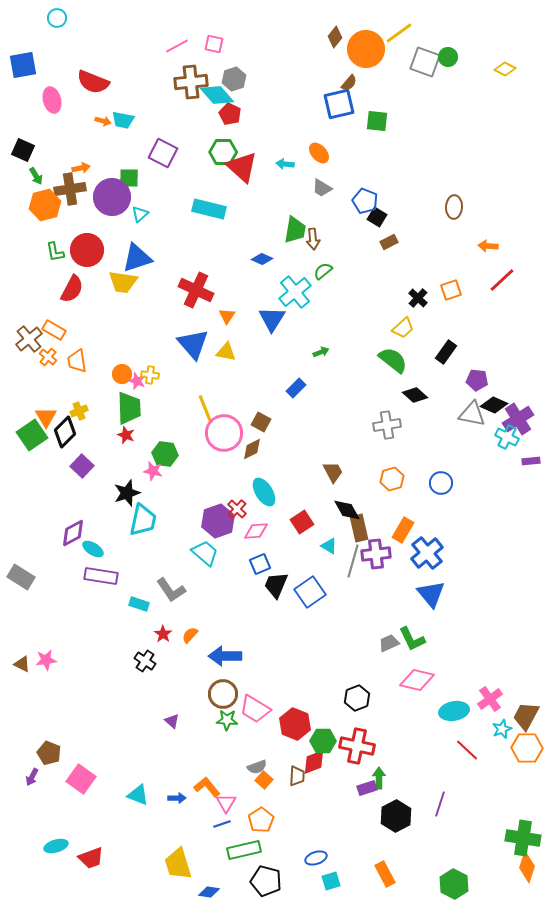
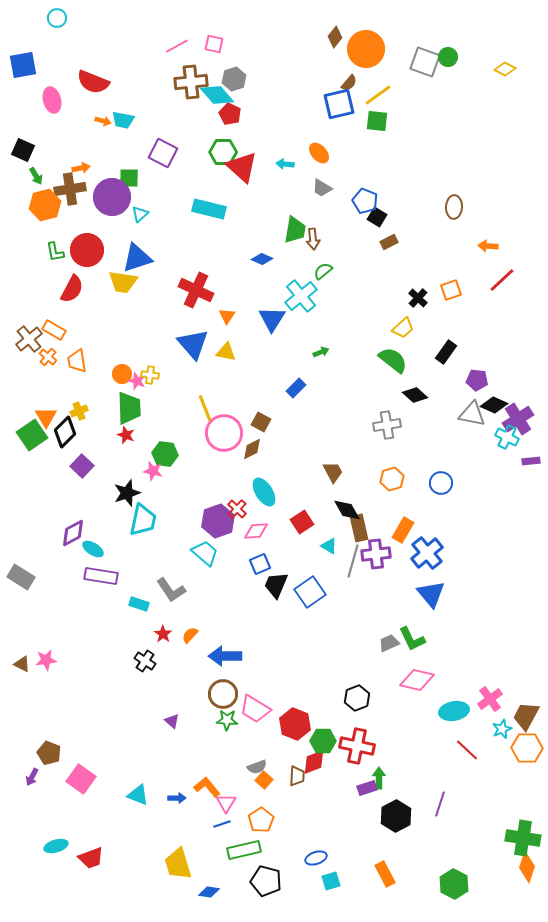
yellow line at (399, 33): moved 21 px left, 62 px down
cyan cross at (295, 292): moved 6 px right, 4 px down
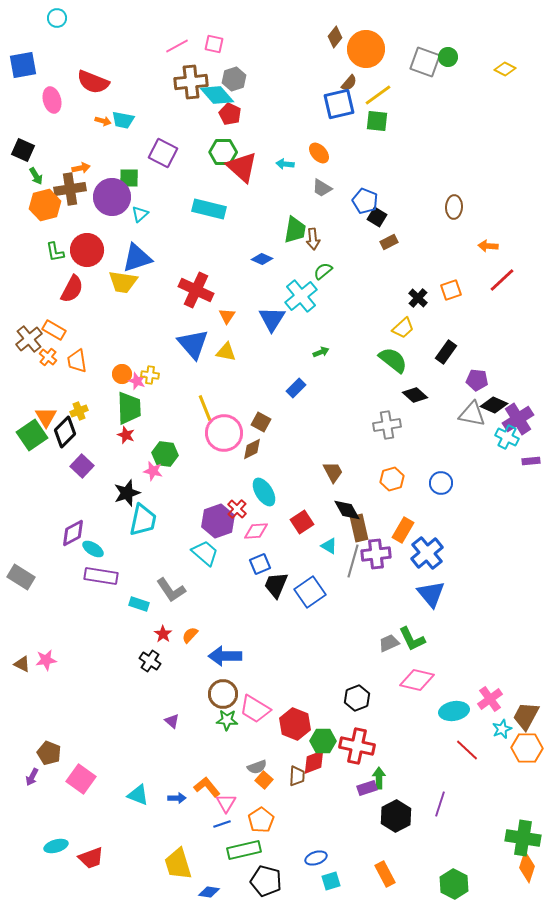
black cross at (145, 661): moved 5 px right
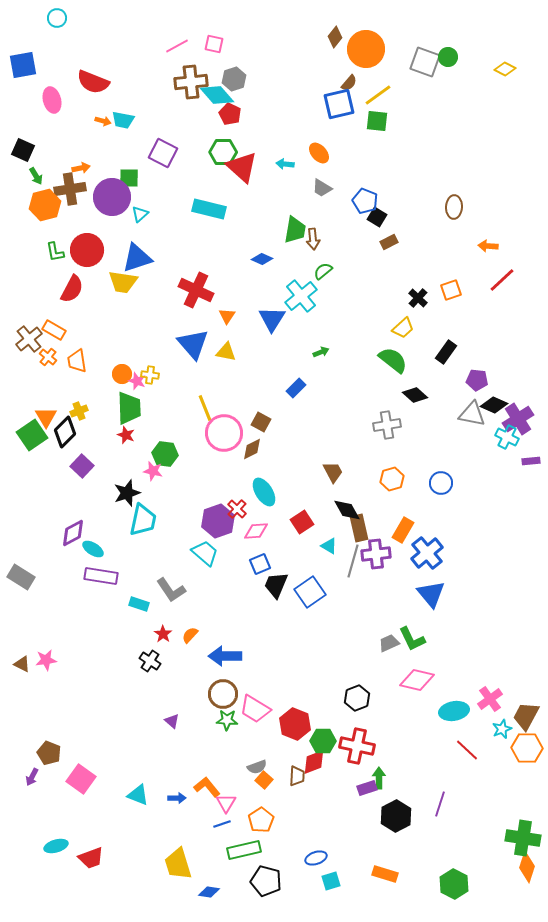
orange rectangle at (385, 874): rotated 45 degrees counterclockwise
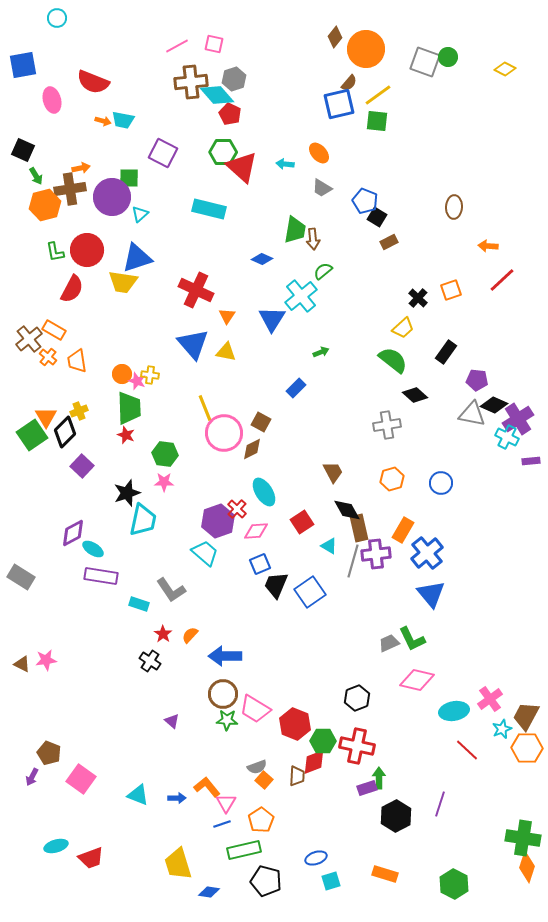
pink star at (153, 471): moved 11 px right, 11 px down; rotated 12 degrees counterclockwise
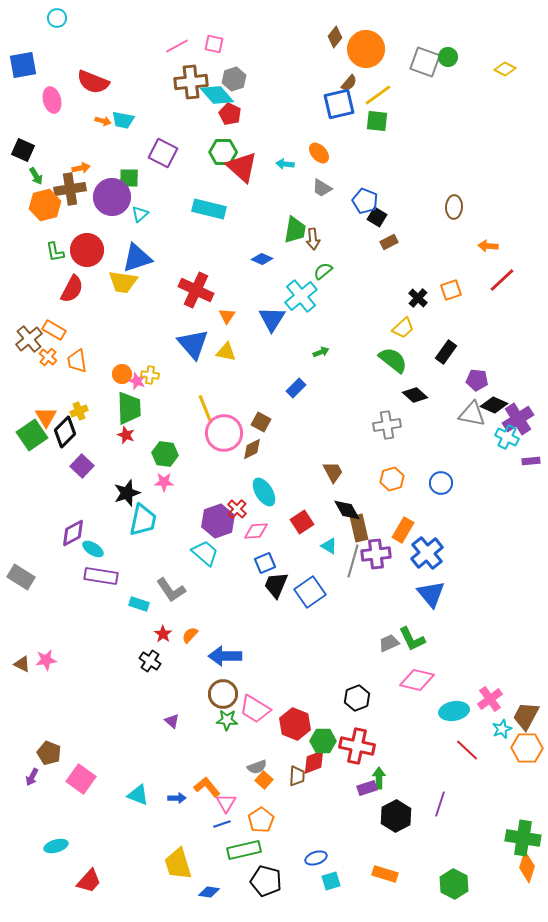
blue square at (260, 564): moved 5 px right, 1 px up
red trapezoid at (91, 858): moved 2 px left, 23 px down; rotated 28 degrees counterclockwise
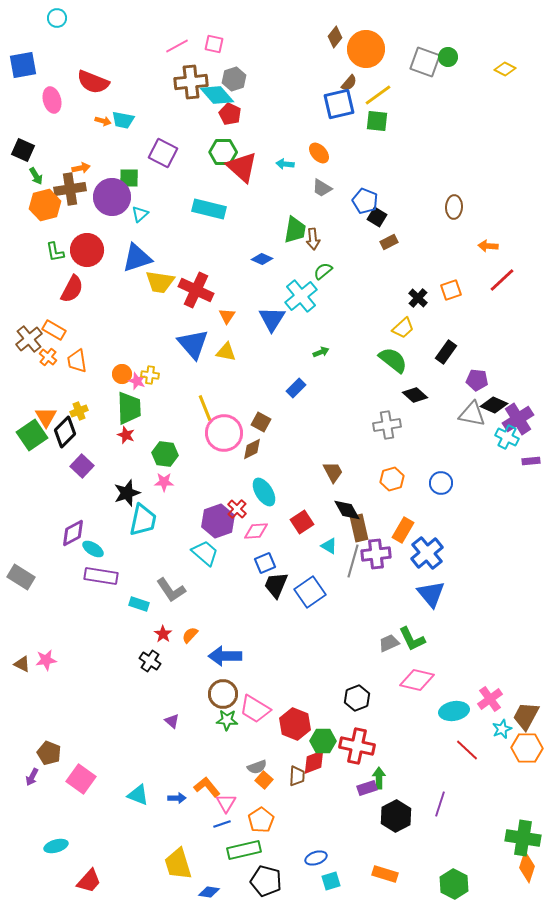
yellow trapezoid at (123, 282): moved 37 px right
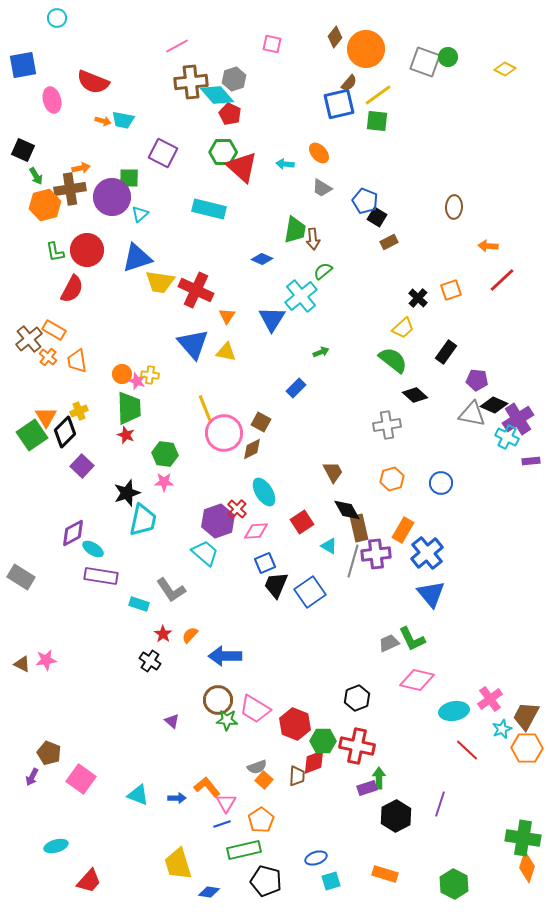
pink square at (214, 44): moved 58 px right
brown circle at (223, 694): moved 5 px left, 6 px down
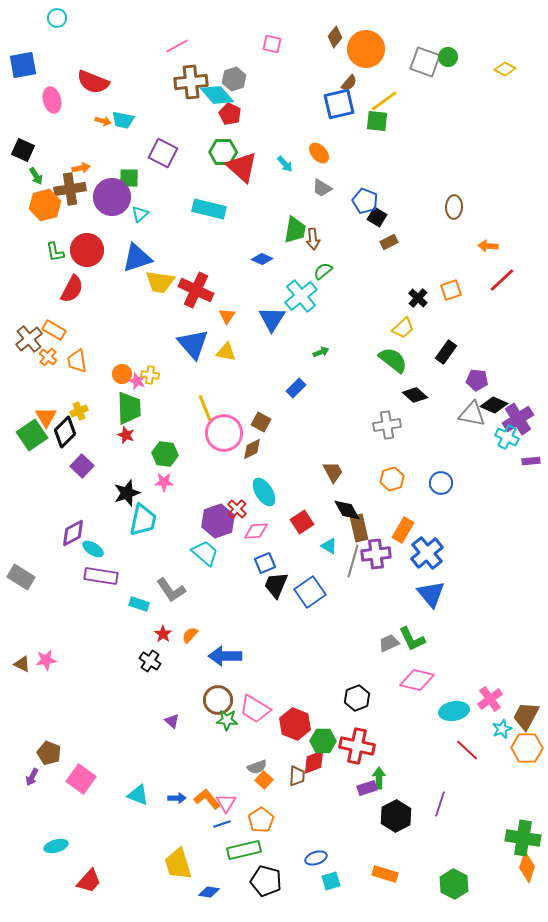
yellow line at (378, 95): moved 6 px right, 6 px down
cyan arrow at (285, 164): rotated 138 degrees counterclockwise
orange L-shape at (207, 787): moved 12 px down
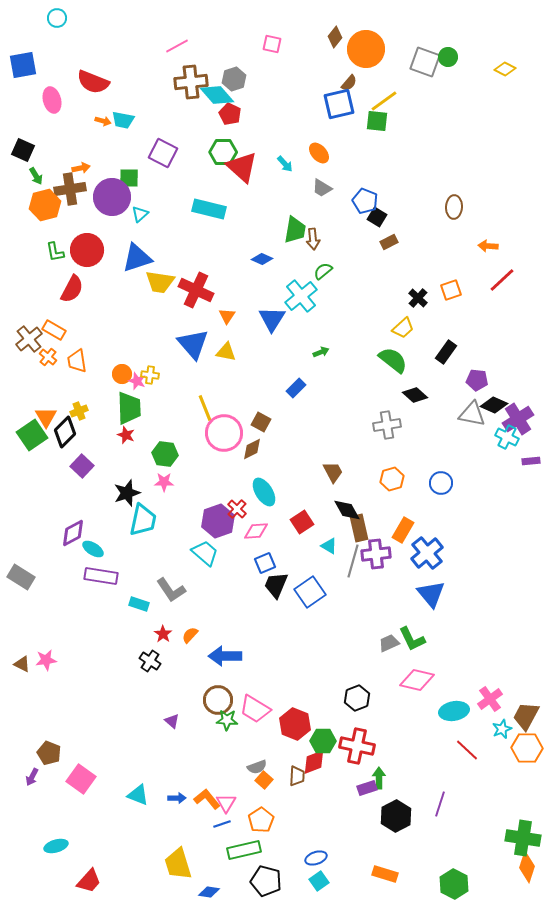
cyan square at (331, 881): moved 12 px left; rotated 18 degrees counterclockwise
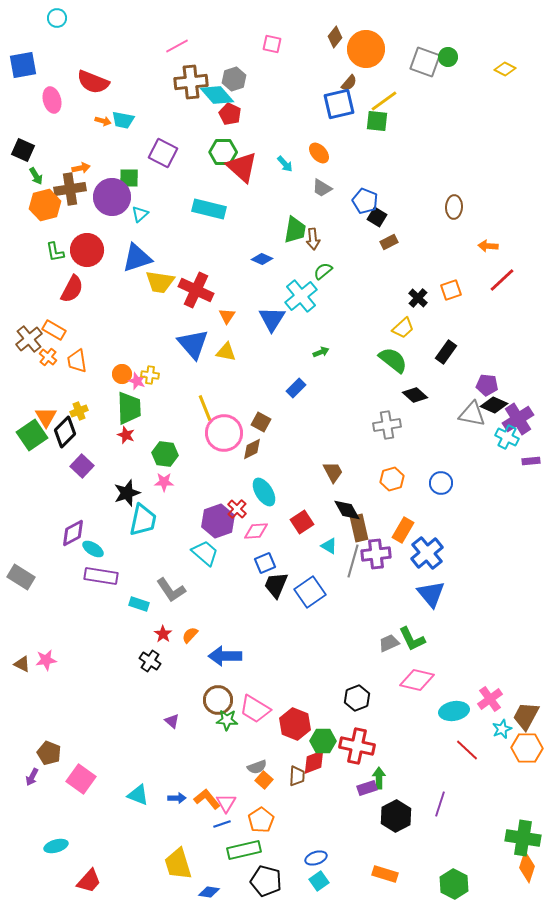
purple pentagon at (477, 380): moved 10 px right, 5 px down
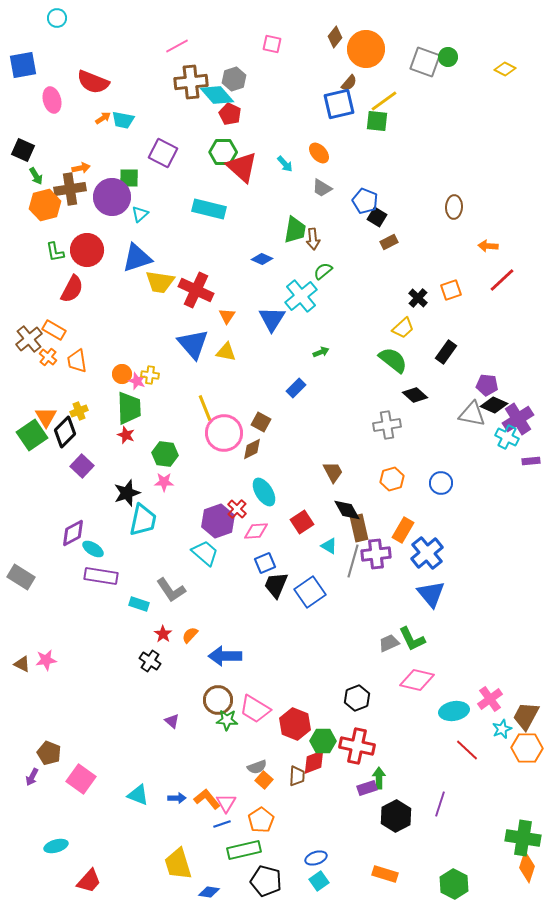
orange arrow at (103, 121): moved 3 px up; rotated 49 degrees counterclockwise
